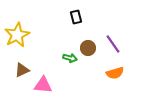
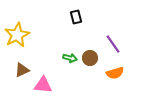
brown circle: moved 2 px right, 10 px down
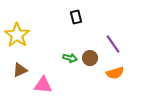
yellow star: rotated 10 degrees counterclockwise
brown triangle: moved 2 px left
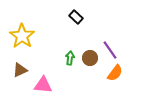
black rectangle: rotated 32 degrees counterclockwise
yellow star: moved 5 px right, 1 px down
purple line: moved 3 px left, 6 px down
green arrow: rotated 96 degrees counterclockwise
orange semicircle: rotated 36 degrees counterclockwise
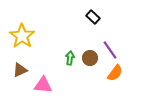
black rectangle: moved 17 px right
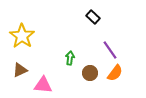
brown circle: moved 15 px down
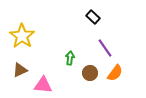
purple line: moved 5 px left, 2 px up
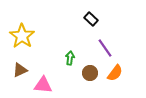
black rectangle: moved 2 px left, 2 px down
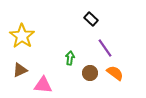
orange semicircle: rotated 90 degrees counterclockwise
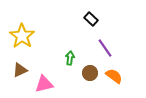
orange semicircle: moved 1 px left, 3 px down
pink triangle: moved 1 px right, 1 px up; rotated 18 degrees counterclockwise
